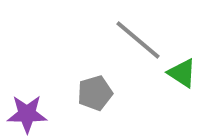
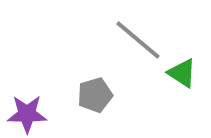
gray pentagon: moved 2 px down
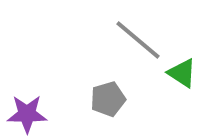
gray pentagon: moved 13 px right, 4 px down
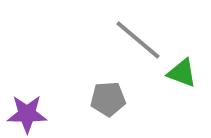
green triangle: rotated 12 degrees counterclockwise
gray pentagon: rotated 12 degrees clockwise
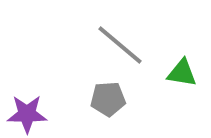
gray line: moved 18 px left, 5 px down
green triangle: rotated 12 degrees counterclockwise
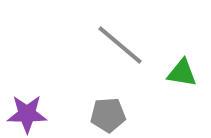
gray pentagon: moved 16 px down
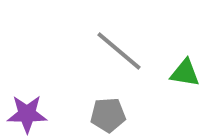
gray line: moved 1 px left, 6 px down
green triangle: moved 3 px right
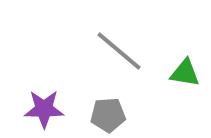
purple star: moved 17 px right, 5 px up
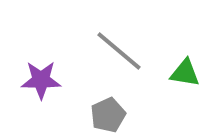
purple star: moved 3 px left, 29 px up
gray pentagon: rotated 20 degrees counterclockwise
